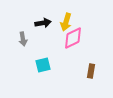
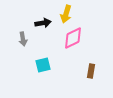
yellow arrow: moved 8 px up
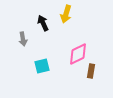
black arrow: rotated 105 degrees counterclockwise
pink diamond: moved 5 px right, 16 px down
cyan square: moved 1 px left, 1 px down
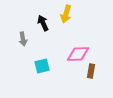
pink diamond: rotated 25 degrees clockwise
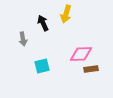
pink diamond: moved 3 px right
brown rectangle: moved 2 px up; rotated 72 degrees clockwise
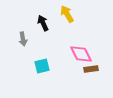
yellow arrow: moved 1 px right; rotated 132 degrees clockwise
pink diamond: rotated 65 degrees clockwise
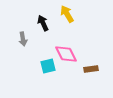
pink diamond: moved 15 px left
cyan square: moved 6 px right
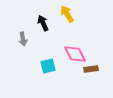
pink diamond: moved 9 px right
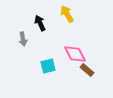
black arrow: moved 3 px left
brown rectangle: moved 4 px left, 1 px down; rotated 48 degrees clockwise
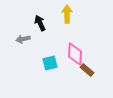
yellow arrow: rotated 30 degrees clockwise
gray arrow: rotated 88 degrees clockwise
pink diamond: rotated 30 degrees clockwise
cyan square: moved 2 px right, 3 px up
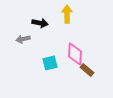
black arrow: rotated 126 degrees clockwise
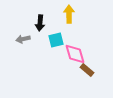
yellow arrow: moved 2 px right
black arrow: rotated 84 degrees clockwise
pink diamond: rotated 20 degrees counterclockwise
cyan square: moved 6 px right, 23 px up
